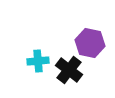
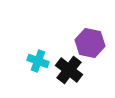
cyan cross: rotated 25 degrees clockwise
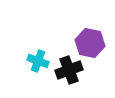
black cross: rotated 32 degrees clockwise
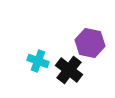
black cross: rotated 32 degrees counterclockwise
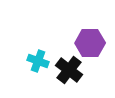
purple hexagon: rotated 12 degrees counterclockwise
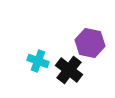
purple hexagon: rotated 12 degrees clockwise
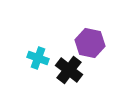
cyan cross: moved 3 px up
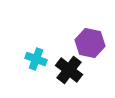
cyan cross: moved 2 px left, 1 px down
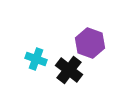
purple hexagon: rotated 8 degrees clockwise
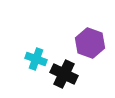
black cross: moved 5 px left, 4 px down; rotated 12 degrees counterclockwise
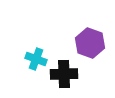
black cross: rotated 28 degrees counterclockwise
